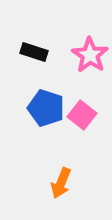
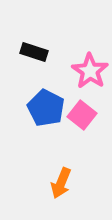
pink star: moved 16 px down
blue pentagon: rotated 9 degrees clockwise
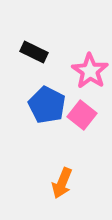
black rectangle: rotated 8 degrees clockwise
blue pentagon: moved 1 px right, 3 px up
orange arrow: moved 1 px right
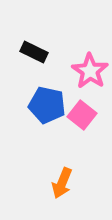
blue pentagon: rotated 15 degrees counterclockwise
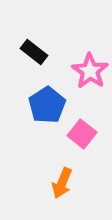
black rectangle: rotated 12 degrees clockwise
blue pentagon: rotated 27 degrees clockwise
pink square: moved 19 px down
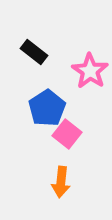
blue pentagon: moved 3 px down
pink square: moved 15 px left
orange arrow: moved 1 px left, 1 px up; rotated 16 degrees counterclockwise
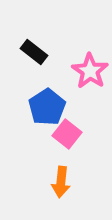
blue pentagon: moved 1 px up
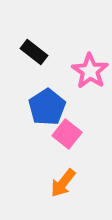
orange arrow: moved 2 px right, 1 px down; rotated 32 degrees clockwise
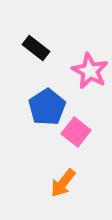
black rectangle: moved 2 px right, 4 px up
pink star: rotated 6 degrees counterclockwise
pink square: moved 9 px right, 2 px up
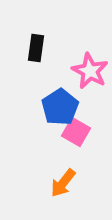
black rectangle: rotated 60 degrees clockwise
blue pentagon: moved 13 px right
pink square: rotated 8 degrees counterclockwise
